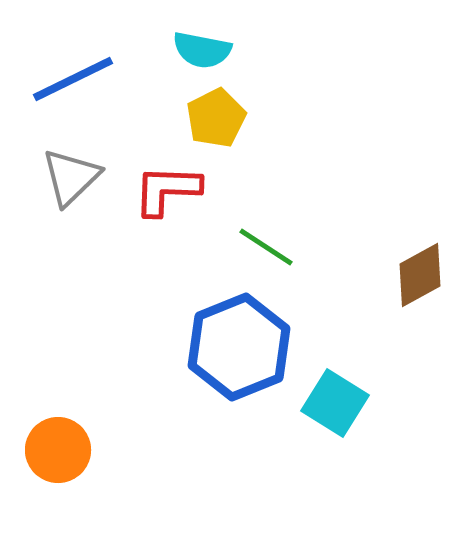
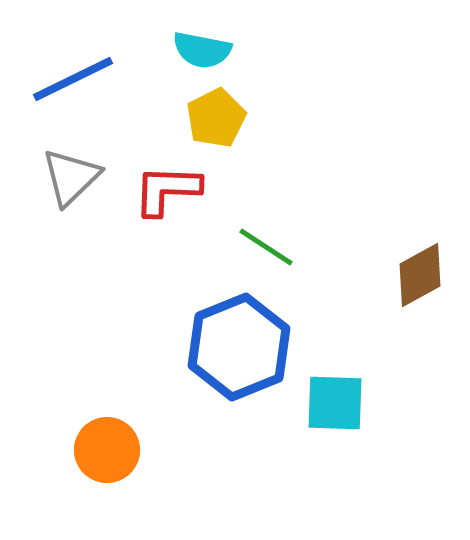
cyan square: rotated 30 degrees counterclockwise
orange circle: moved 49 px right
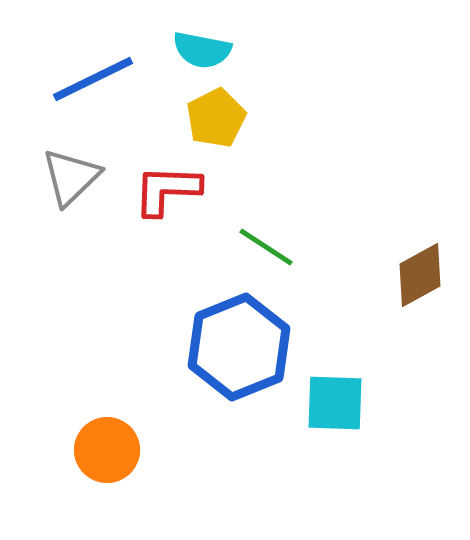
blue line: moved 20 px right
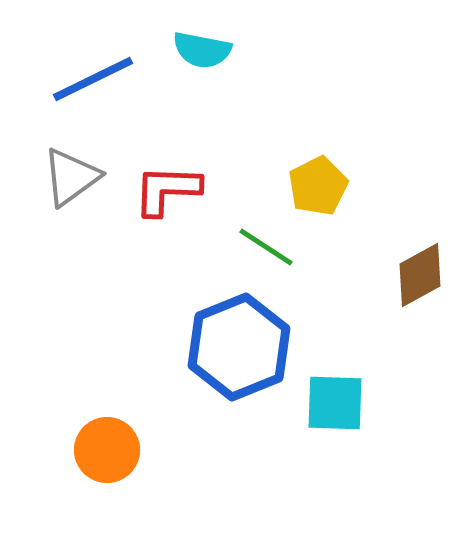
yellow pentagon: moved 102 px right, 68 px down
gray triangle: rotated 8 degrees clockwise
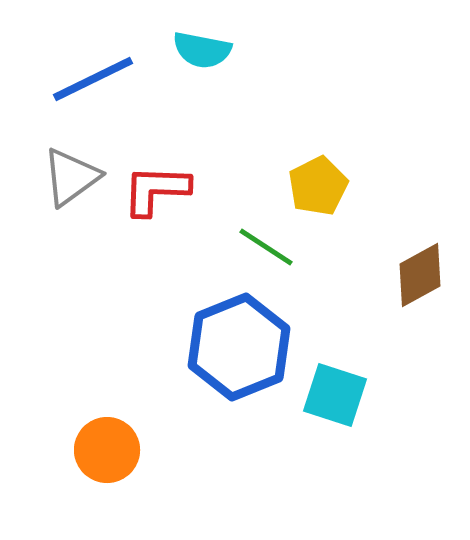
red L-shape: moved 11 px left
cyan square: moved 8 px up; rotated 16 degrees clockwise
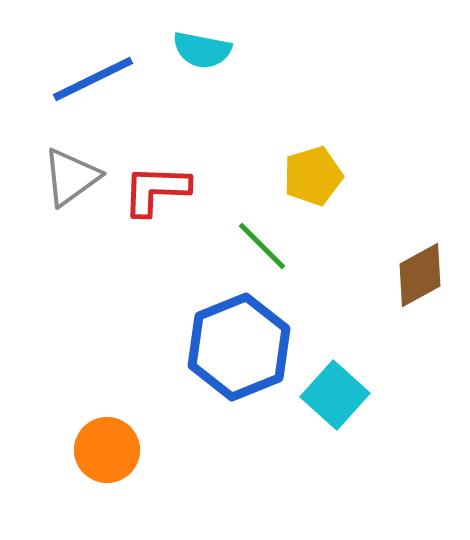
yellow pentagon: moved 5 px left, 10 px up; rotated 10 degrees clockwise
green line: moved 4 px left, 1 px up; rotated 12 degrees clockwise
cyan square: rotated 24 degrees clockwise
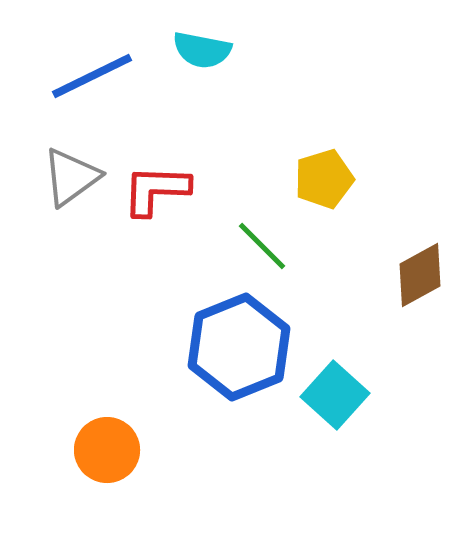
blue line: moved 1 px left, 3 px up
yellow pentagon: moved 11 px right, 3 px down
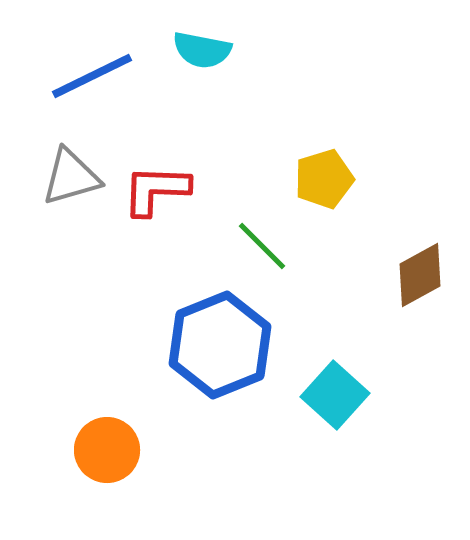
gray triangle: rotated 20 degrees clockwise
blue hexagon: moved 19 px left, 2 px up
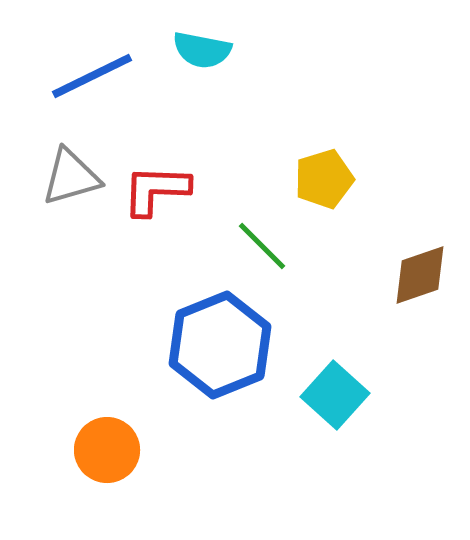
brown diamond: rotated 10 degrees clockwise
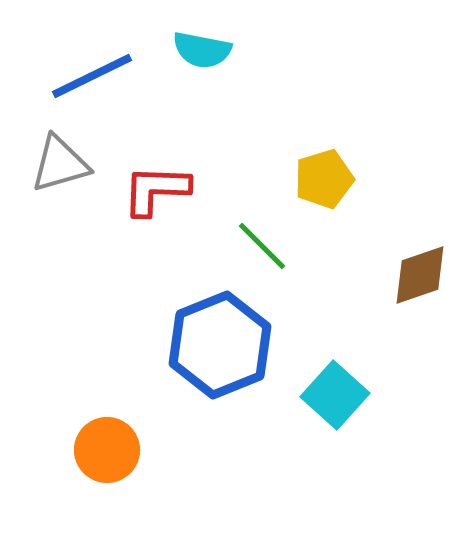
gray triangle: moved 11 px left, 13 px up
